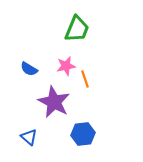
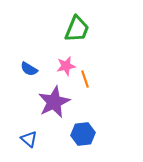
purple star: rotated 20 degrees clockwise
blue triangle: moved 2 px down
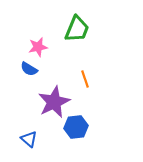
pink star: moved 28 px left, 19 px up
blue hexagon: moved 7 px left, 7 px up
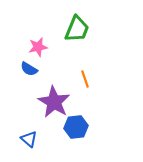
purple star: rotated 16 degrees counterclockwise
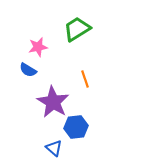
green trapezoid: rotated 144 degrees counterclockwise
blue semicircle: moved 1 px left, 1 px down
purple star: moved 1 px left
blue triangle: moved 25 px right, 9 px down
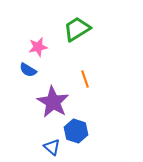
blue hexagon: moved 4 px down; rotated 25 degrees clockwise
blue triangle: moved 2 px left, 1 px up
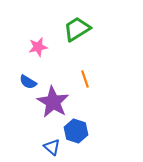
blue semicircle: moved 12 px down
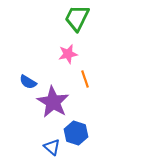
green trapezoid: moved 11 px up; rotated 32 degrees counterclockwise
pink star: moved 30 px right, 7 px down
blue hexagon: moved 2 px down
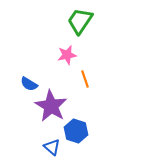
green trapezoid: moved 3 px right, 3 px down; rotated 8 degrees clockwise
pink star: moved 1 px left, 1 px down
blue semicircle: moved 1 px right, 2 px down
purple star: moved 2 px left, 4 px down
blue hexagon: moved 2 px up
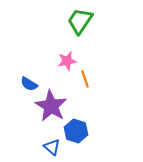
pink star: moved 6 px down
